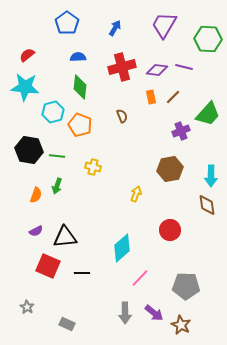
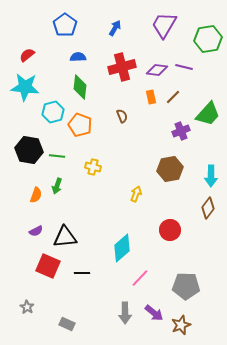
blue pentagon: moved 2 px left, 2 px down
green hexagon: rotated 12 degrees counterclockwise
brown diamond: moved 1 px right, 3 px down; rotated 45 degrees clockwise
brown star: rotated 24 degrees clockwise
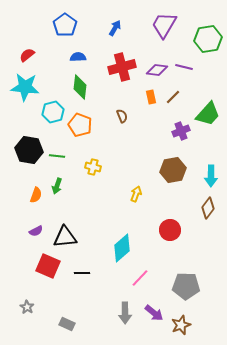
brown hexagon: moved 3 px right, 1 px down
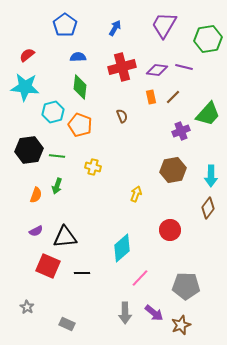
black hexagon: rotated 16 degrees counterclockwise
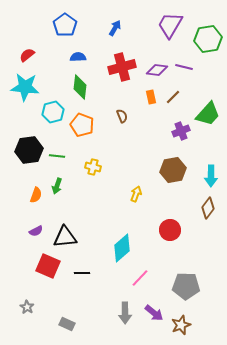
purple trapezoid: moved 6 px right
orange pentagon: moved 2 px right
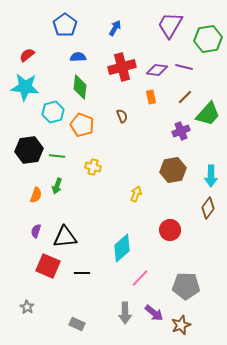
brown line: moved 12 px right
purple semicircle: rotated 136 degrees clockwise
gray rectangle: moved 10 px right
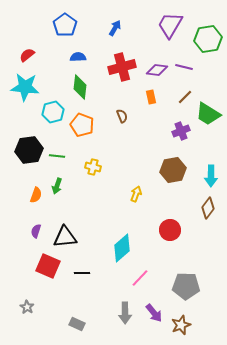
green trapezoid: rotated 80 degrees clockwise
purple arrow: rotated 12 degrees clockwise
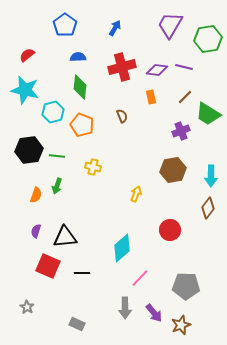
cyan star: moved 3 px down; rotated 8 degrees clockwise
gray arrow: moved 5 px up
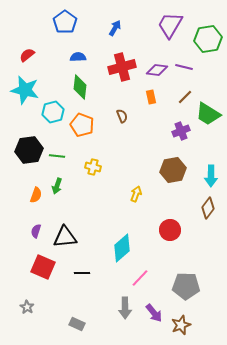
blue pentagon: moved 3 px up
red square: moved 5 px left, 1 px down
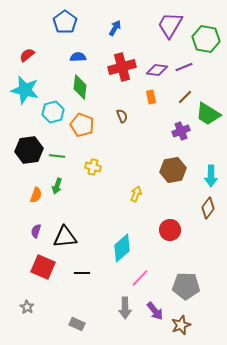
green hexagon: moved 2 px left; rotated 20 degrees clockwise
purple line: rotated 36 degrees counterclockwise
purple arrow: moved 1 px right, 2 px up
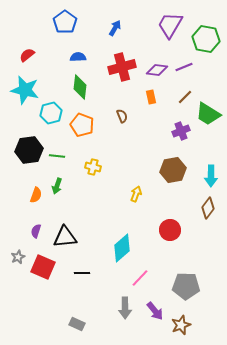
cyan hexagon: moved 2 px left, 1 px down
gray star: moved 9 px left, 50 px up; rotated 16 degrees clockwise
